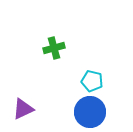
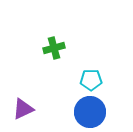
cyan pentagon: moved 1 px left, 1 px up; rotated 15 degrees counterclockwise
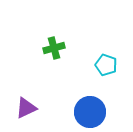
cyan pentagon: moved 15 px right, 15 px up; rotated 20 degrees clockwise
purple triangle: moved 3 px right, 1 px up
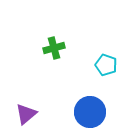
purple triangle: moved 6 px down; rotated 15 degrees counterclockwise
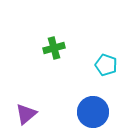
blue circle: moved 3 px right
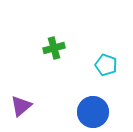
purple triangle: moved 5 px left, 8 px up
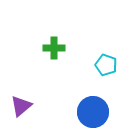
green cross: rotated 15 degrees clockwise
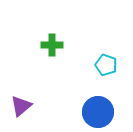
green cross: moved 2 px left, 3 px up
blue circle: moved 5 px right
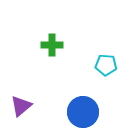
cyan pentagon: rotated 15 degrees counterclockwise
blue circle: moved 15 px left
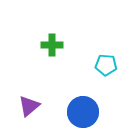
purple triangle: moved 8 px right
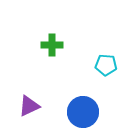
purple triangle: rotated 15 degrees clockwise
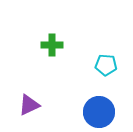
purple triangle: moved 1 px up
blue circle: moved 16 px right
